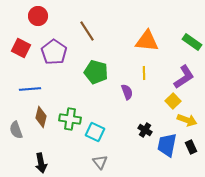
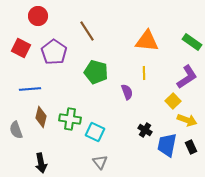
purple L-shape: moved 3 px right
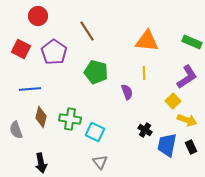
green rectangle: rotated 12 degrees counterclockwise
red square: moved 1 px down
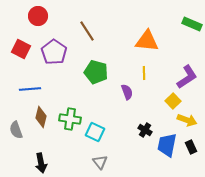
green rectangle: moved 18 px up
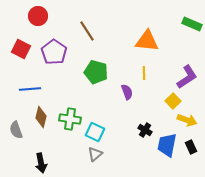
gray triangle: moved 5 px left, 8 px up; rotated 28 degrees clockwise
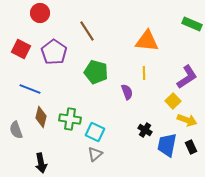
red circle: moved 2 px right, 3 px up
blue line: rotated 25 degrees clockwise
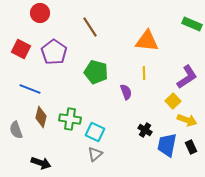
brown line: moved 3 px right, 4 px up
purple semicircle: moved 1 px left
black arrow: rotated 60 degrees counterclockwise
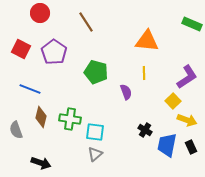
brown line: moved 4 px left, 5 px up
cyan square: rotated 18 degrees counterclockwise
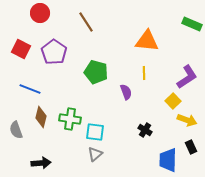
blue trapezoid: moved 1 px right, 15 px down; rotated 10 degrees counterclockwise
black arrow: rotated 24 degrees counterclockwise
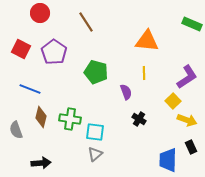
black cross: moved 6 px left, 11 px up
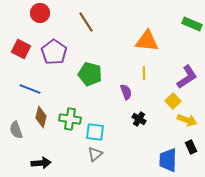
green pentagon: moved 6 px left, 2 px down
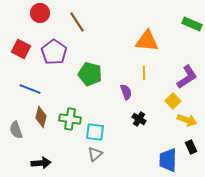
brown line: moved 9 px left
